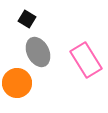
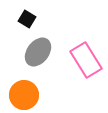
gray ellipse: rotated 64 degrees clockwise
orange circle: moved 7 px right, 12 px down
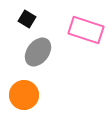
pink rectangle: moved 30 px up; rotated 40 degrees counterclockwise
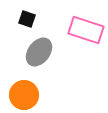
black square: rotated 12 degrees counterclockwise
gray ellipse: moved 1 px right
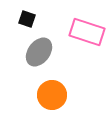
pink rectangle: moved 1 px right, 2 px down
orange circle: moved 28 px right
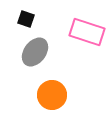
black square: moved 1 px left
gray ellipse: moved 4 px left
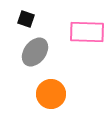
pink rectangle: rotated 16 degrees counterclockwise
orange circle: moved 1 px left, 1 px up
